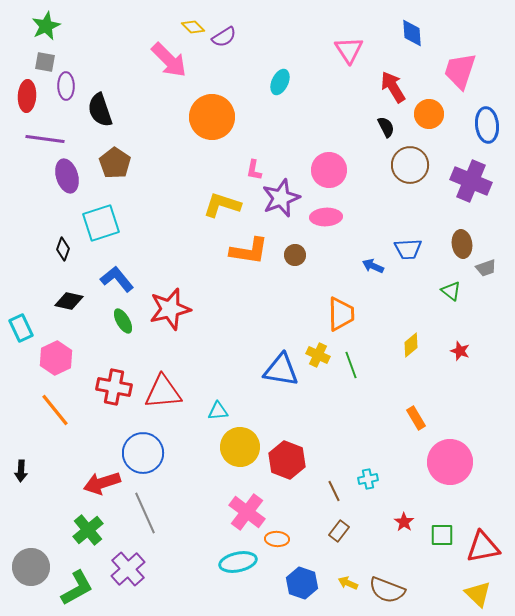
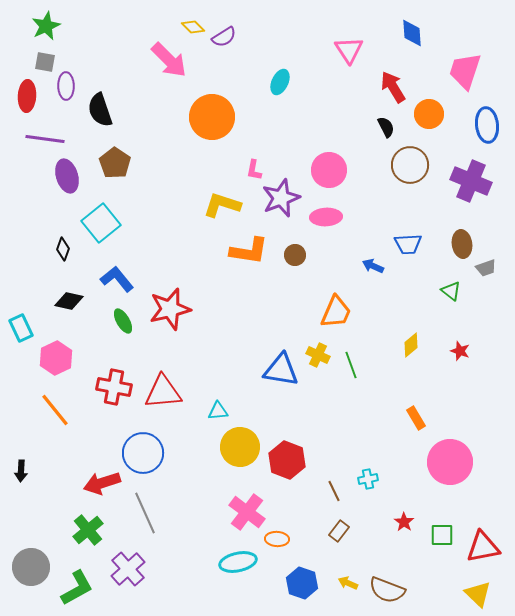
pink trapezoid at (460, 71): moved 5 px right
cyan square at (101, 223): rotated 21 degrees counterclockwise
blue trapezoid at (408, 249): moved 5 px up
orange trapezoid at (341, 314): moved 5 px left, 2 px up; rotated 24 degrees clockwise
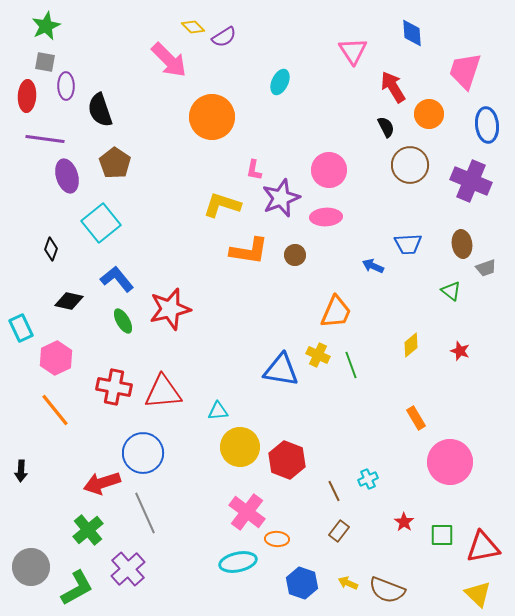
pink triangle at (349, 50): moved 4 px right, 1 px down
black diamond at (63, 249): moved 12 px left
cyan cross at (368, 479): rotated 12 degrees counterclockwise
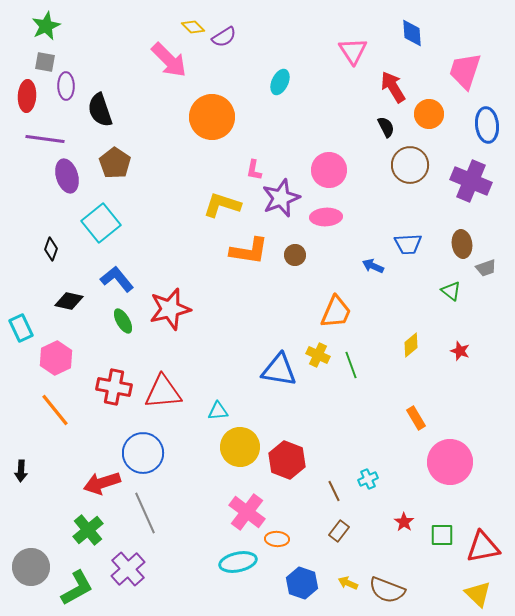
blue triangle at (281, 370): moved 2 px left
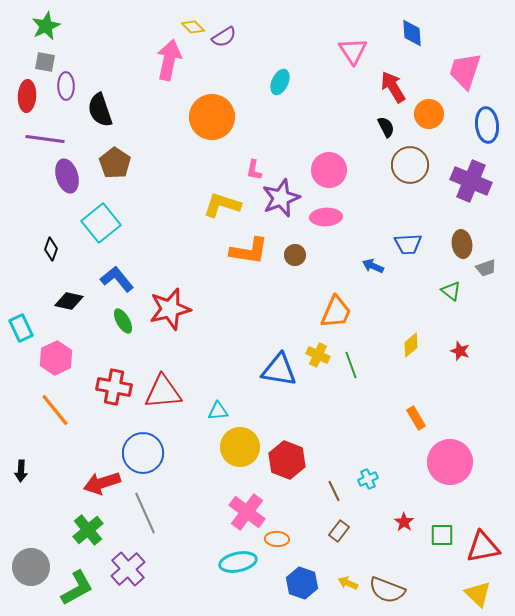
pink arrow at (169, 60): rotated 123 degrees counterclockwise
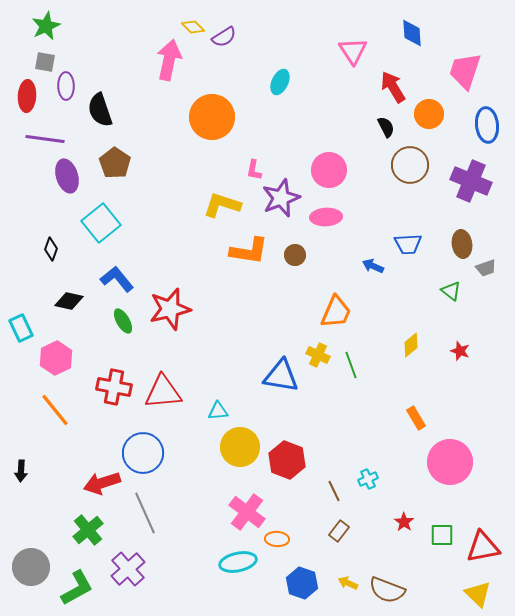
blue triangle at (279, 370): moved 2 px right, 6 px down
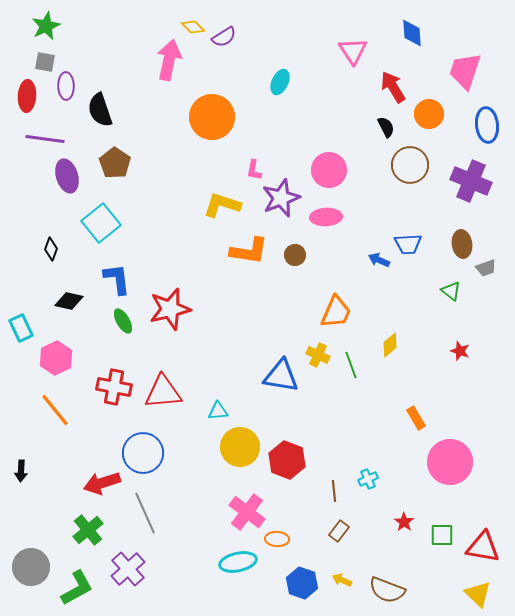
blue arrow at (373, 266): moved 6 px right, 6 px up
blue L-shape at (117, 279): rotated 32 degrees clockwise
yellow diamond at (411, 345): moved 21 px left
brown line at (334, 491): rotated 20 degrees clockwise
red triangle at (483, 547): rotated 21 degrees clockwise
yellow arrow at (348, 583): moved 6 px left, 3 px up
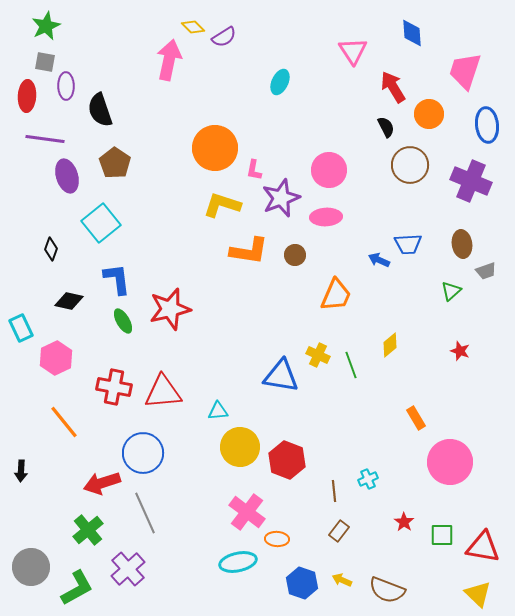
orange circle at (212, 117): moved 3 px right, 31 px down
gray trapezoid at (486, 268): moved 3 px down
green triangle at (451, 291): rotated 40 degrees clockwise
orange trapezoid at (336, 312): moved 17 px up
orange line at (55, 410): moved 9 px right, 12 px down
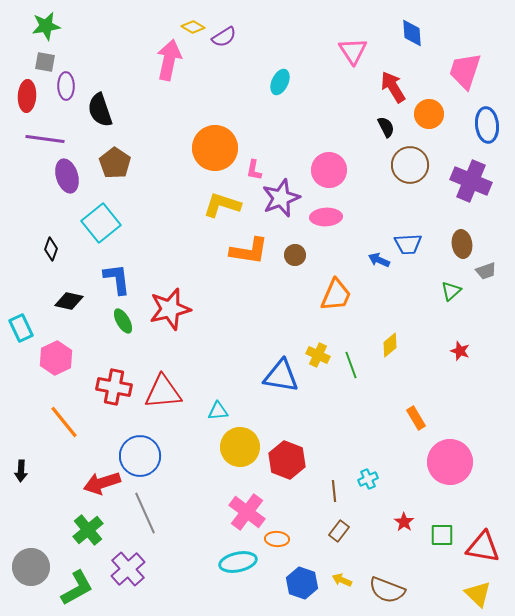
green star at (46, 26): rotated 16 degrees clockwise
yellow diamond at (193, 27): rotated 15 degrees counterclockwise
blue circle at (143, 453): moved 3 px left, 3 px down
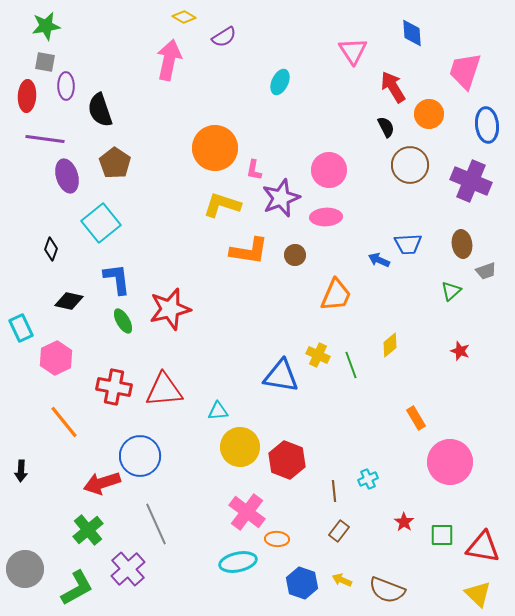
yellow diamond at (193, 27): moved 9 px left, 10 px up
red triangle at (163, 392): moved 1 px right, 2 px up
gray line at (145, 513): moved 11 px right, 11 px down
gray circle at (31, 567): moved 6 px left, 2 px down
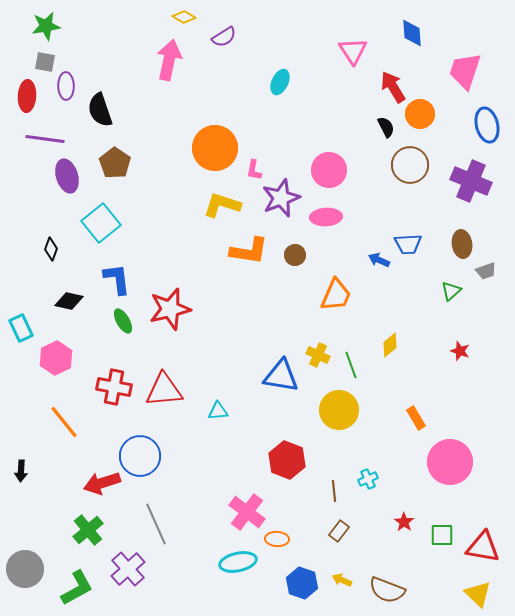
orange circle at (429, 114): moved 9 px left
blue ellipse at (487, 125): rotated 8 degrees counterclockwise
yellow circle at (240, 447): moved 99 px right, 37 px up
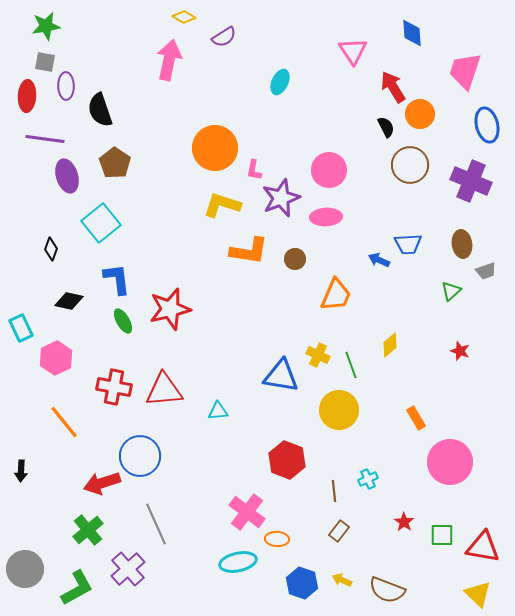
brown circle at (295, 255): moved 4 px down
